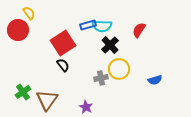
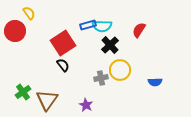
red circle: moved 3 px left, 1 px down
yellow circle: moved 1 px right, 1 px down
blue semicircle: moved 2 px down; rotated 16 degrees clockwise
purple star: moved 2 px up
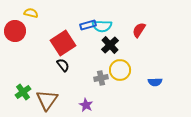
yellow semicircle: moved 2 px right; rotated 40 degrees counterclockwise
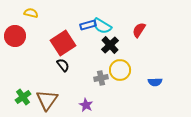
cyan semicircle: rotated 30 degrees clockwise
red circle: moved 5 px down
green cross: moved 5 px down
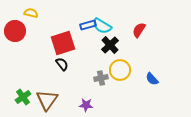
red circle: moved 5 px up
red square: rotated 15 degrees clockwise
black semicircle: moved 1 px left, 1 px up
blue semicircle: moved 3 px left, 3 px up; rotated 48 degrees clockwise
purple star: rotated 24 degrees counterclockwise
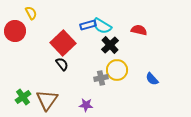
yellow semicircle: rotated 48 degrees clockwise
red semicircle: rotated 70 degrees clockwise
red square: rotated 25 degrees counterclockwise
yellow circle: moved 3 px left
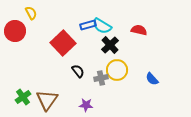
black semicircle: moved 16 px right, 7 px down
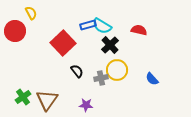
black semicircle: moved 1 px left
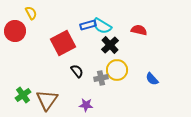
red square: rotated 15 degrees clockwise
green cross: moved 2 px up
